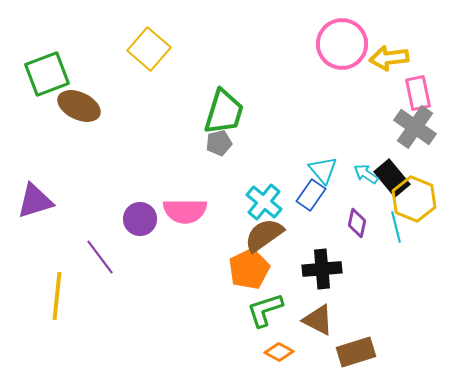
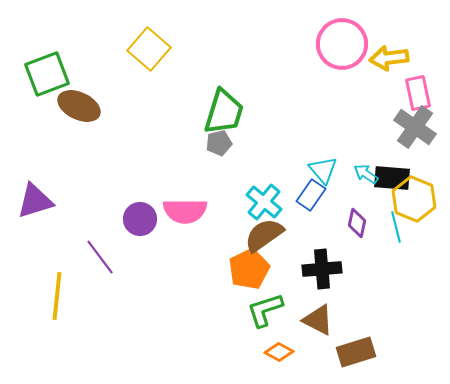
black rectangle: rotated 45 degrees counterclockwise
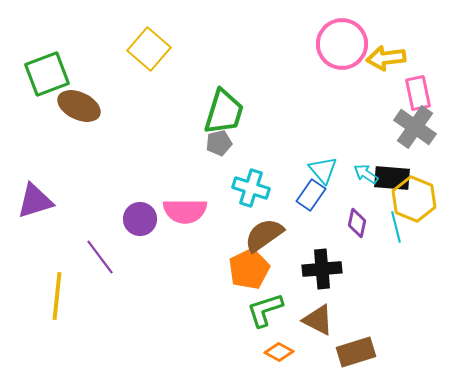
yellow arrow: moved 3 px left
cyan cross: moved 13 px left, 14 px up; rotated 21 degrees counterclockwise
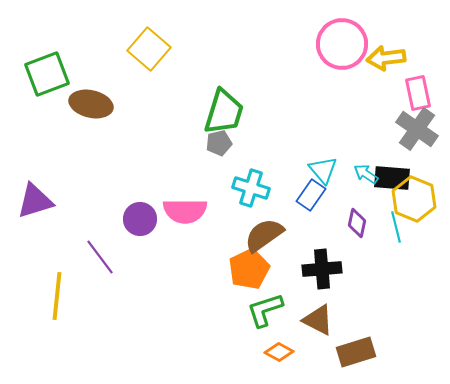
brown ellipse: moved 12 px right, 2 px up; rotated 12 degrees counterclockwise
gray cross: moved 2 px right, 2 px down
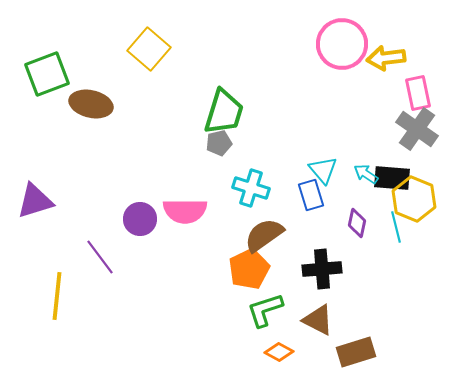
blue rectangle: rotated 52 degrees counterclockwise
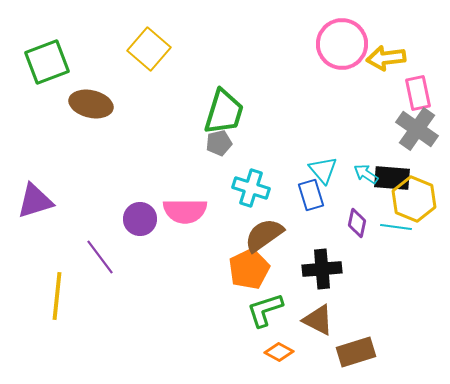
green square: moved 12 px up
cyan line: rotated 68 degrees counterclockwise
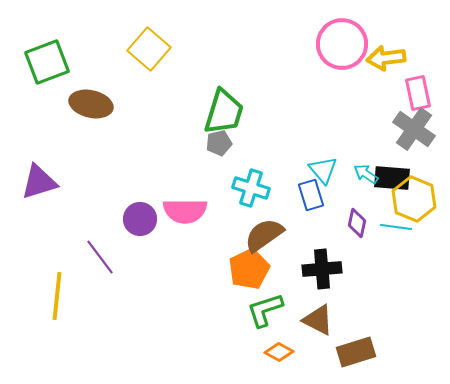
gray cross: moved 3 px left
purple triangle: moved 4 px right, 19 px up
